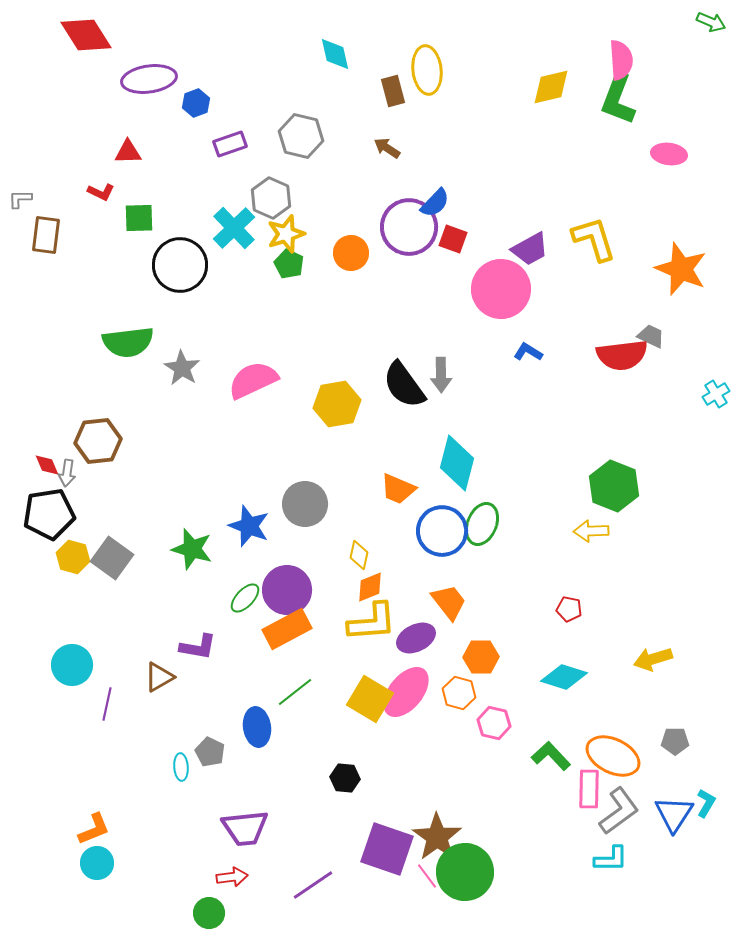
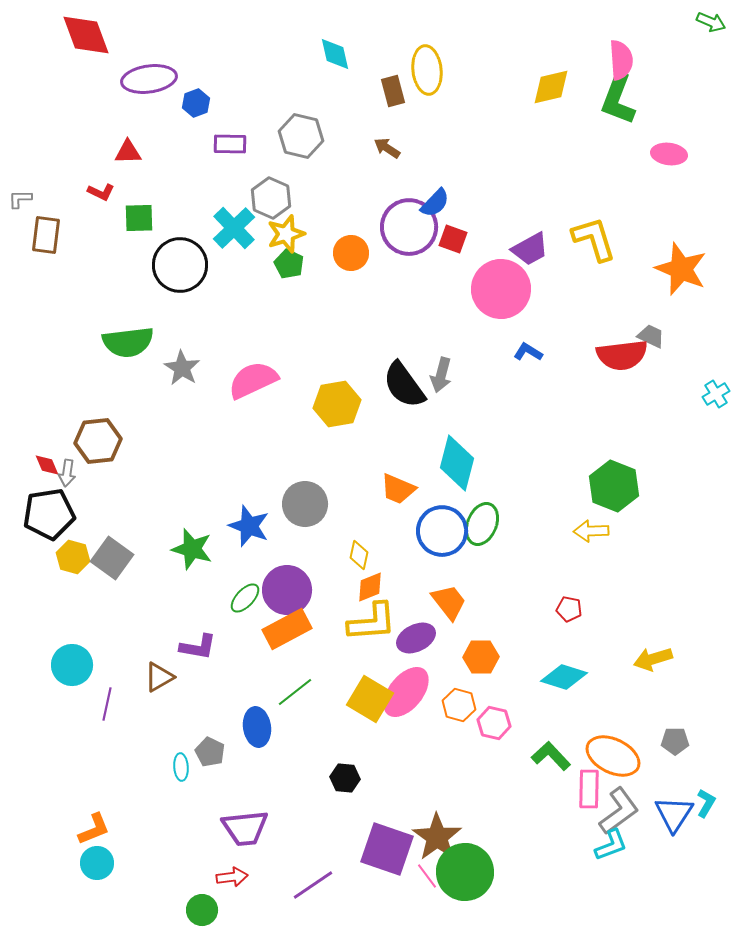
red diamond at (86, 35): rotated 12 degrees clockwise
purple rectangle at (230, 144): rotated 20 degrees clockwise
gray arrow at (441, 375): rotated 16 degrees clockwise
orange hexagon at (459, 693): moved 12 px down
cyan L-shape at (611, 859): moved 14 px up; rotated 21 degrees counterclockwise
green circle at (209, 913): moved 7 px left, 3 px up
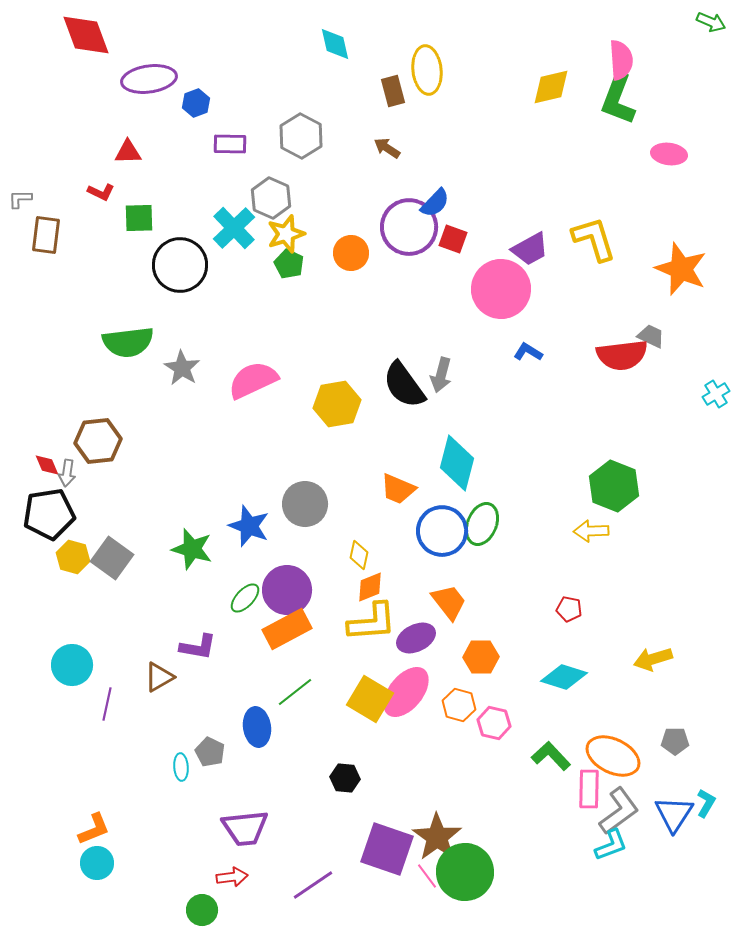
cyan diamond at (335, 54): moved 10 px up
gray hexagon at (301, 136): rotated 15 degrees clockwise
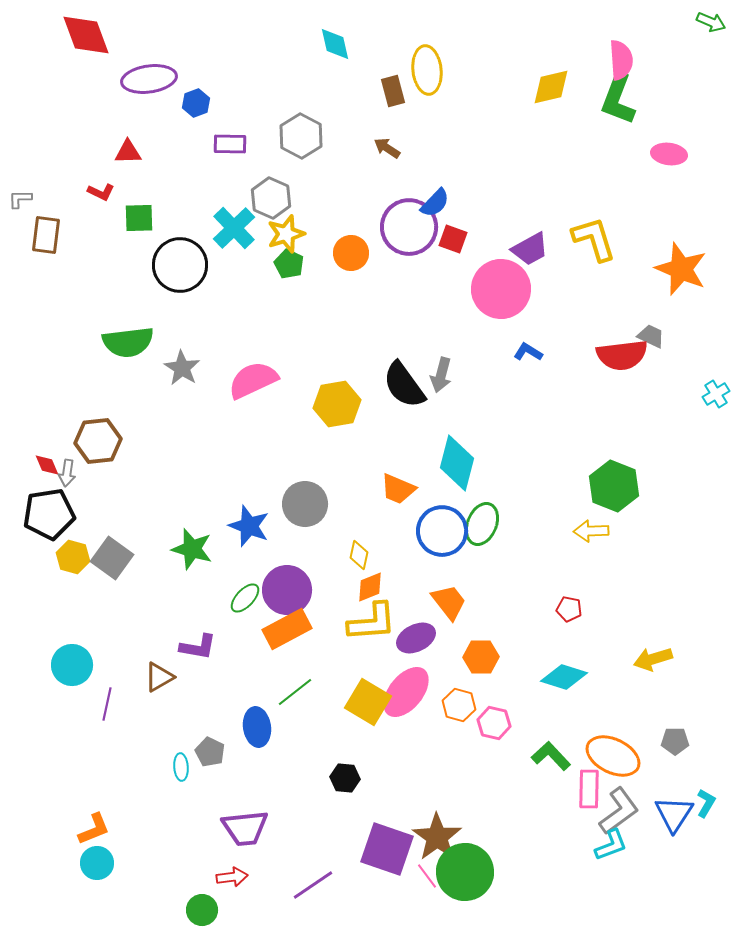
yellow square at (370, 699): moved 2 px left, 3 px down
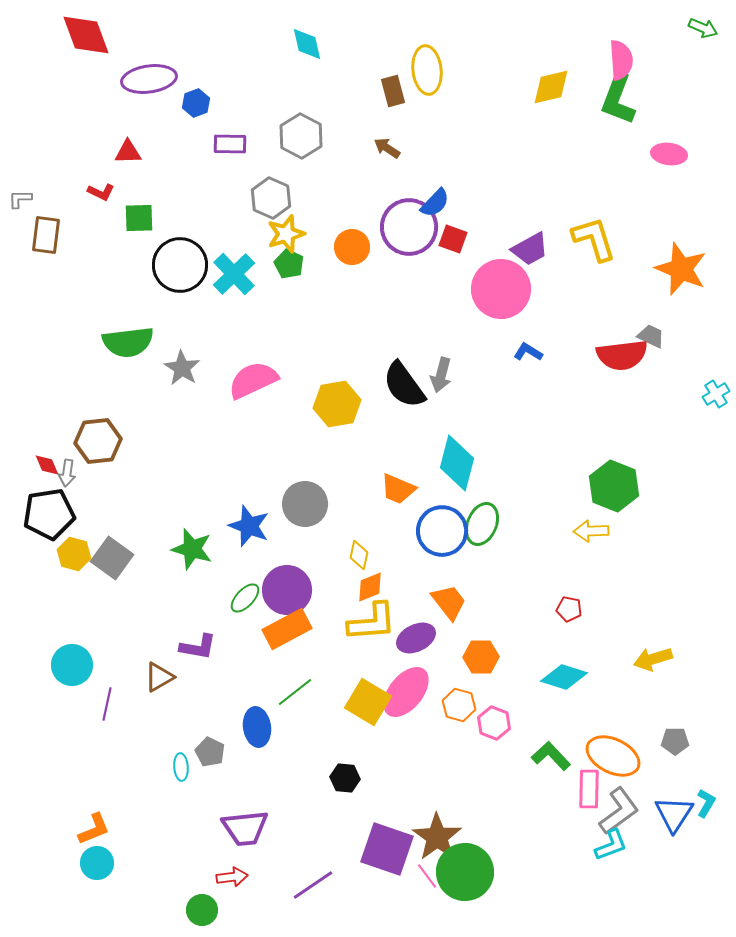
green arrow at (711, 22): moved 8 px left, 6 px down
cyan diamond at (335, 44): moved 28 px left
cyan cross at (234, 228): moved 46 px down
orange circle at (351, 253): moved 1 px right, 6 px up
yellow hexagon at (73, 557): moved 1 px right, 3 px up
pink hexagon at (494, 723): rotated 8 degrees clockwise
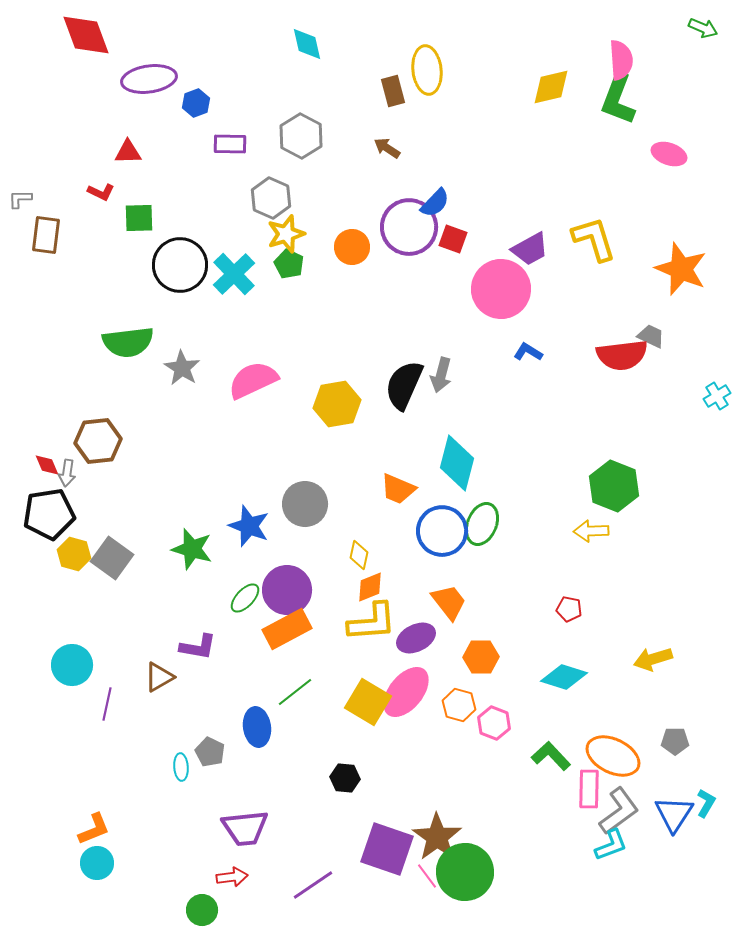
pink ellipse at (669, 154): rotated 12 degrees clockwise
black semicircle at (404, 385): rotated 60 degrees clockwise
cyan cross at (716, 394): moved 1 px right, 2 px down
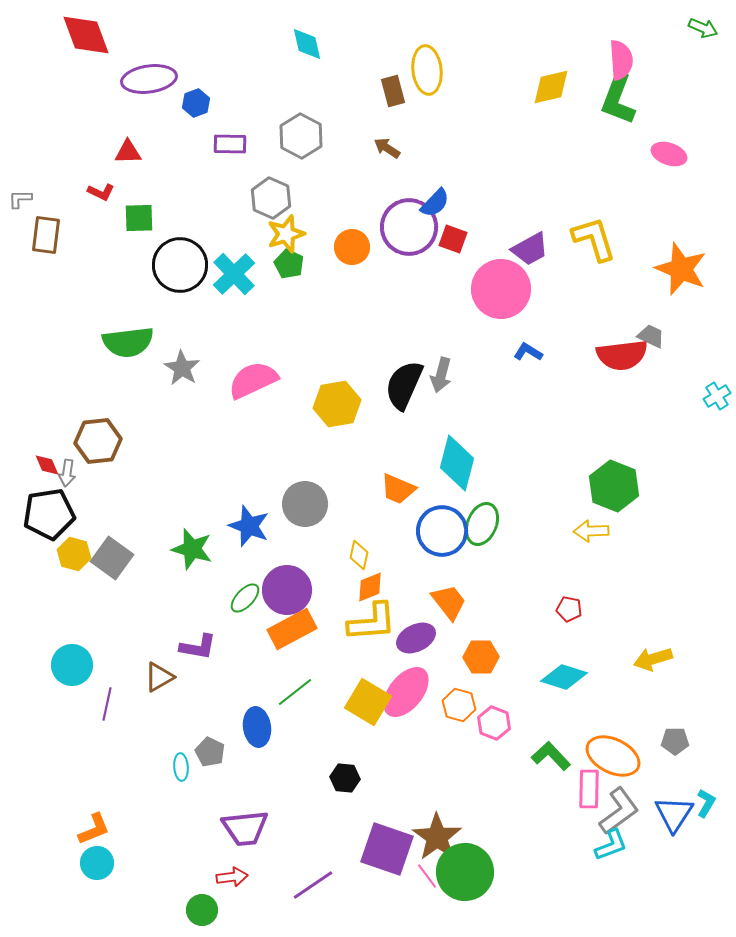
orange rectangle at (287, 629): moved 5 px right
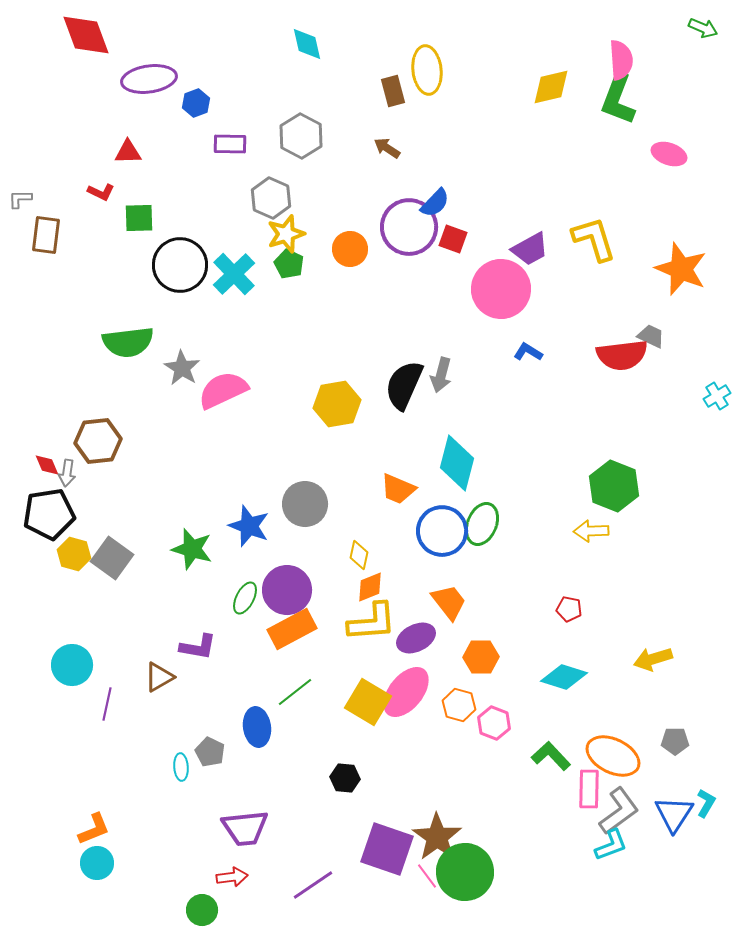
orange circle at (352, 247): moved 2 px left, 2 px down
pink semicircle at (253, 380): moved 30 px left, 10 px down
green ellipse at (245, 598): rotated 16 degrees counterclockwise
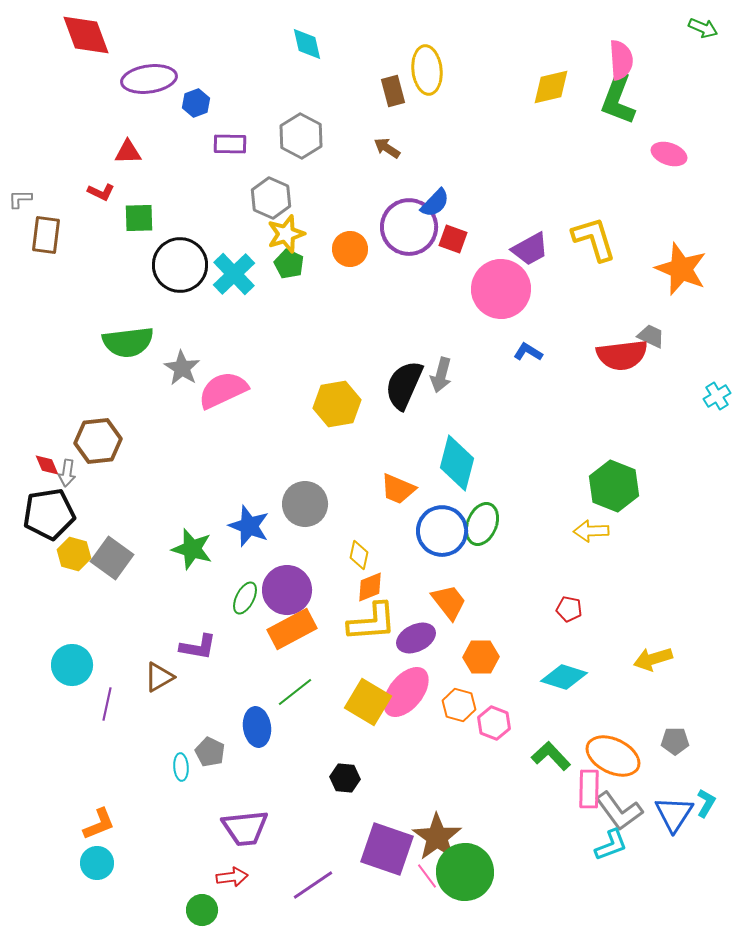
gray L-shape at (619, 811): rotated 90 degrees clockwise
orange L-shape at (94, 829): moved 5 px right, 5 px up
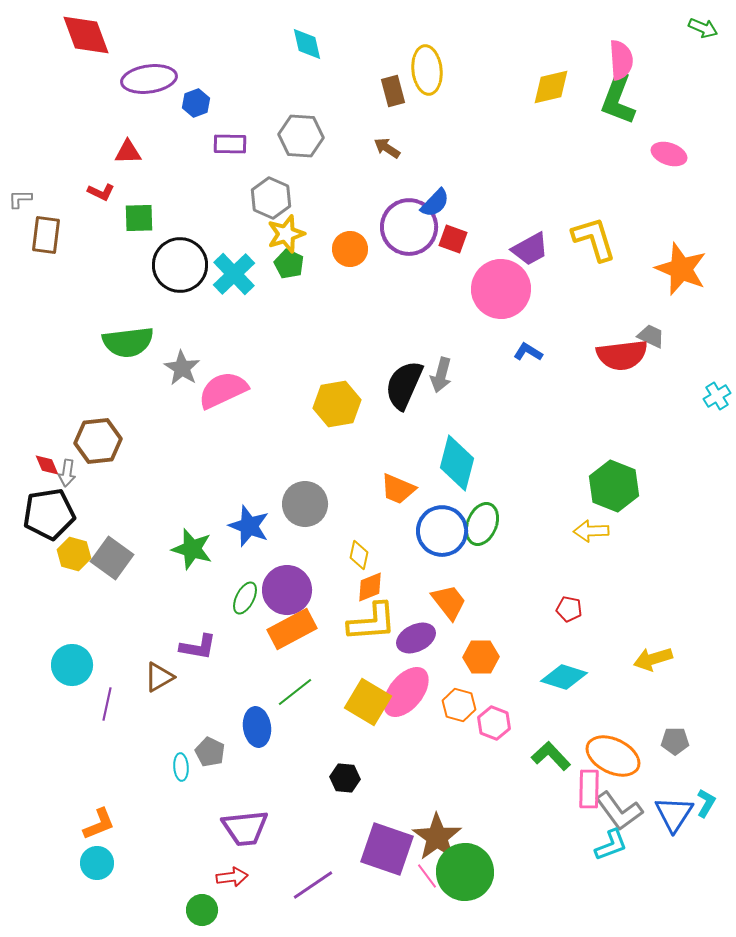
gray hexagon at (301, 136): rotated 24 degrees counterclockwise
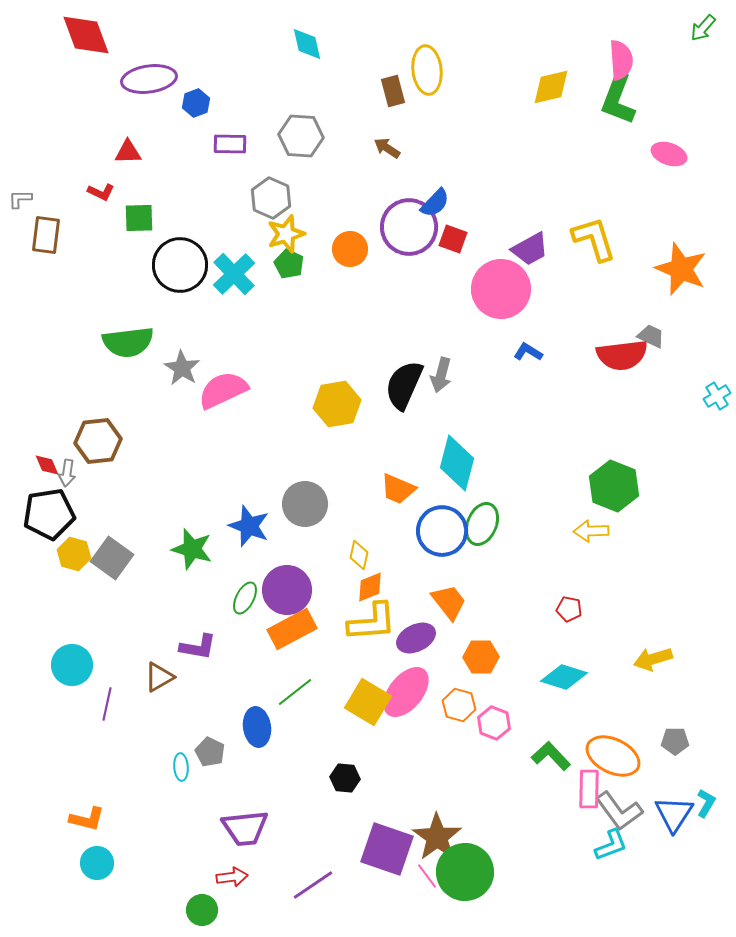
green arrow at (703, 28): rotated 108 degrees clockwise
orange L-shape at (99, 824): moved 12 px left, 5 px up; rotated 36 degrees clockwise
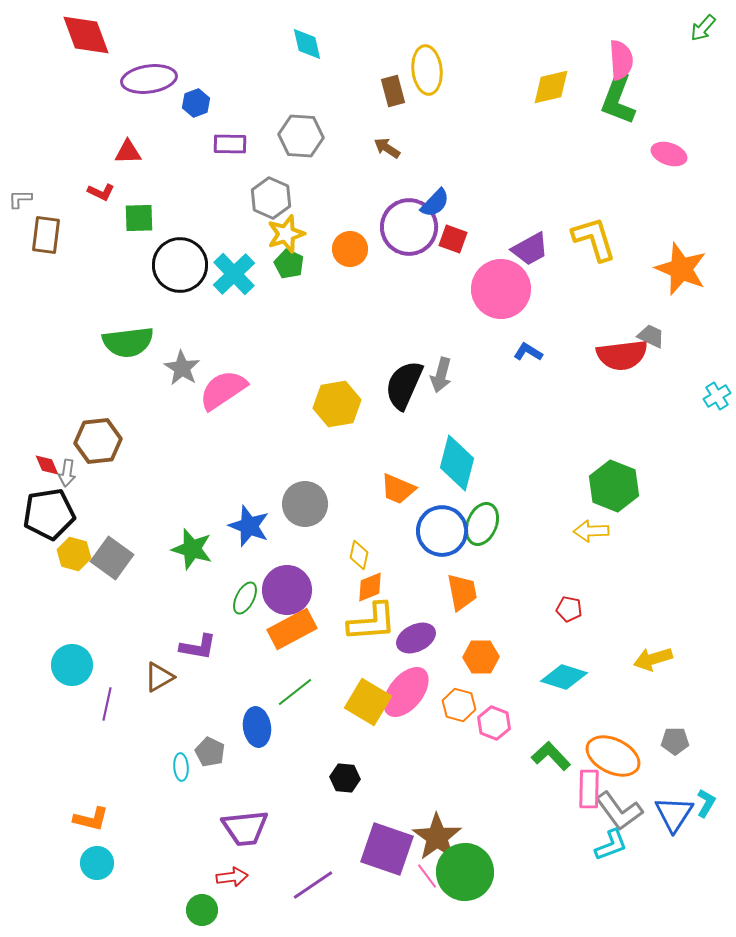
pink semicircle at (223, 390): rotated 9 degrees counterclockwise
orange trapezoid at (449, 602): moved 13 px right, 10 px up; rotated 27 degrees clockwise
orange L-shape at (87, 819): moved 4 px right
